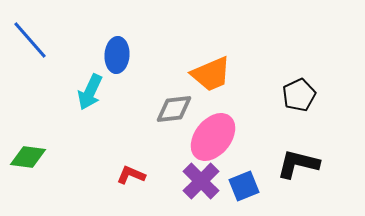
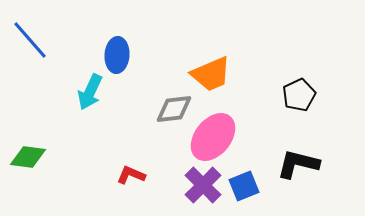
purple cross: moved 2 px right, 4 px down
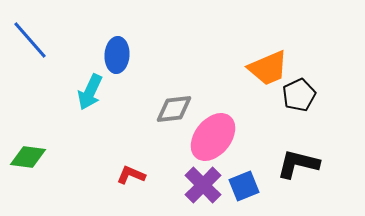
orange trapezoid: moved 57 px right, 6 px up
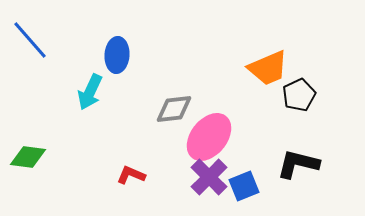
pink ellipse: moved 4 px left
purple cross: moved 6 px right, 8 px up
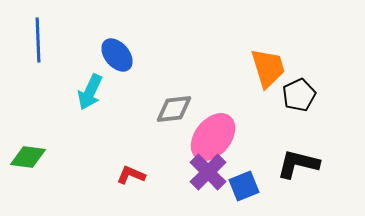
blue line: moved 8 px right; rotated 39 degrees clockwise
blue ellipse: rotated 44 degrees counterclockwise
orange trapezoid: rotated 84 degrees counterclockwise
pink ellipse: moved 4 px right
purple cross: moved 1 px left, 5 px up
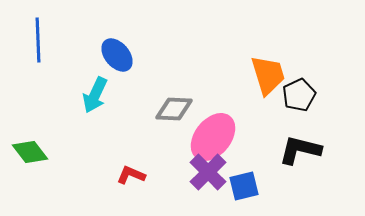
orange trapezoid: moved 7 px down
cyan arrow: moved 5 px right, 3 px down
gray diamond: rotated 9 degrees clockwise
green diamond: moved 2 px right, 5 px up; rotated 45 degrees clockwise
black L-shape: moved 2 px right, 14 px up
blue square: rotated 8 degrees clockwise
